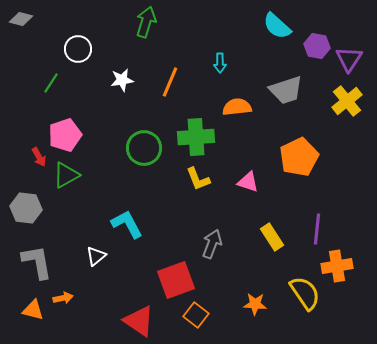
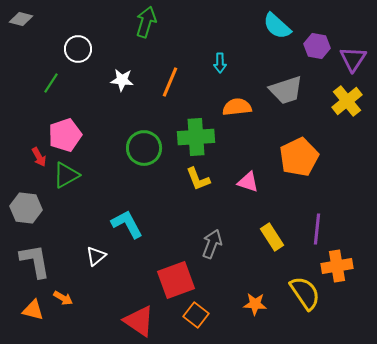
purple triangle: moved 4 px right
white star: rotated 15 degrees clockwise
gray L-shape: moved 2 px left, 1 px up
orange arrow: rotated 42 degrees clockwise
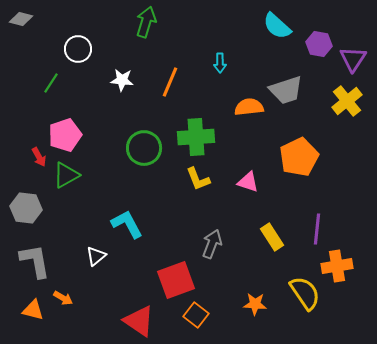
purple hexagon: moved 2 px right, 2 px up
orange semicircle: moved 12 px right
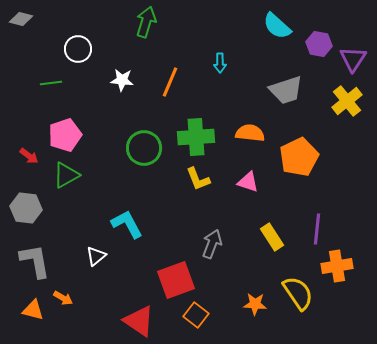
green line: rotated 50 degrees clockwise
orange semicircle: moved 1 px right, 26 px down; rotated 12 degrees clockwise
red arrow: moved 10 px left, 1 px up; rotated 24 degrees counterclockwise
yellow semicircle: moved 7 px left
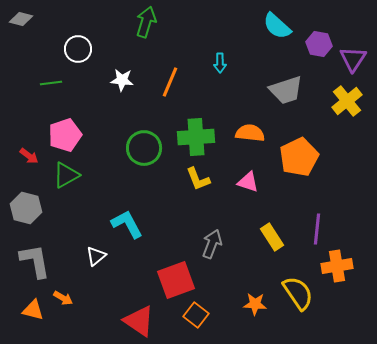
gray hexagon: rotated 8 degrees clockwise
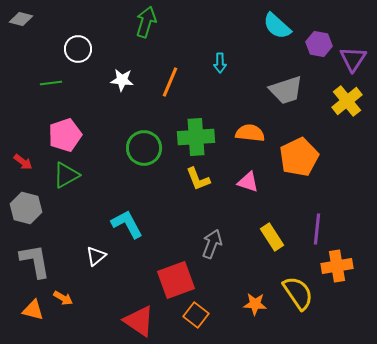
red arrow: moved 6 px left, 6 px down
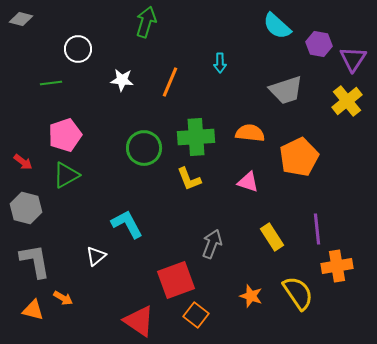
yellow L-shape: moved 9 px left
purple line: rotated 12 degrees counterclockwise
orange star: moved 4 px left, 8 px up; rotated 15 degrees clockwise
